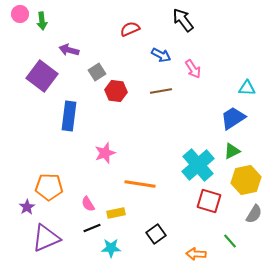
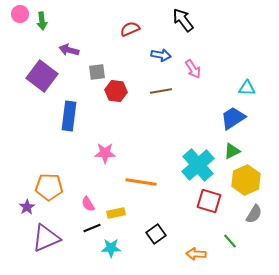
blue arrow: rotated 18 degrees counterclockwise
gray square: rotated 24 degrees clockwise
pink star: rotated 20 degrees clockwise
yellow hexagon: rotated 12 degrees counterclockwise
orange line: moved 1 px right, 2 px up
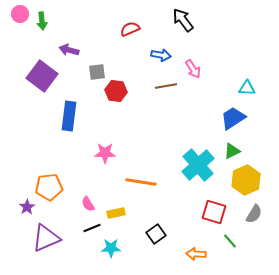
brown line: moved 5 px right, 5 px up
orange pentagon: rotated 8 degrees counterclockwise
red square: moved 5 px right, 11 px down
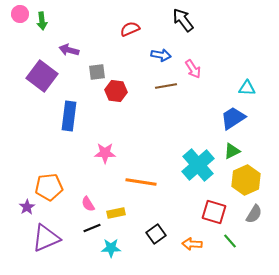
orange arrow: moved 4 px left, 10 px up
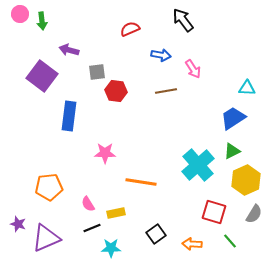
brown line: moved 5 px down
purple star: moved 9 px left, 17 px down; rotated 21 degrees counterclockwise
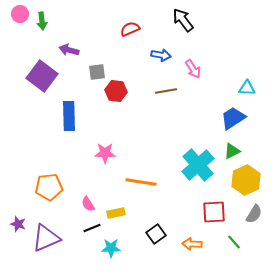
blue rectangle: rotated 8 degrees counterclockwise
red square: rotated 20 degrees counterclockwise
green line: moved 4 px right, 1 px down
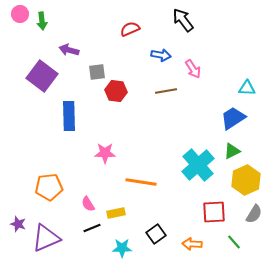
cyan star: moved 11 px right
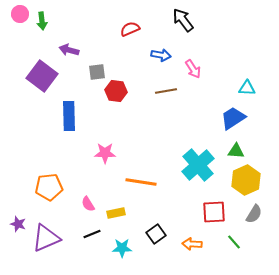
green triangle: moved 4 px right; rotated 30 degrees clockwise
black line: moved 6 px down
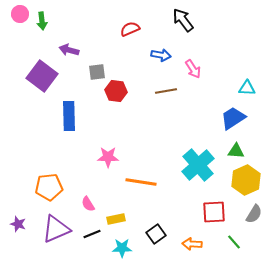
pink star: moved 3 px right, 4 px down
yellow rectangle: moved 6 px down
purple triangle: moved 10 px right, 9 px up
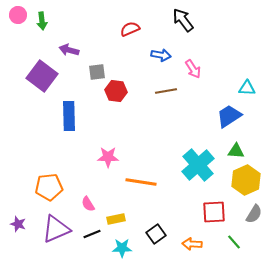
pink circle: moved 2 px left, 1 px down
blue trapezoid: moved 4 px left, 2 px up
